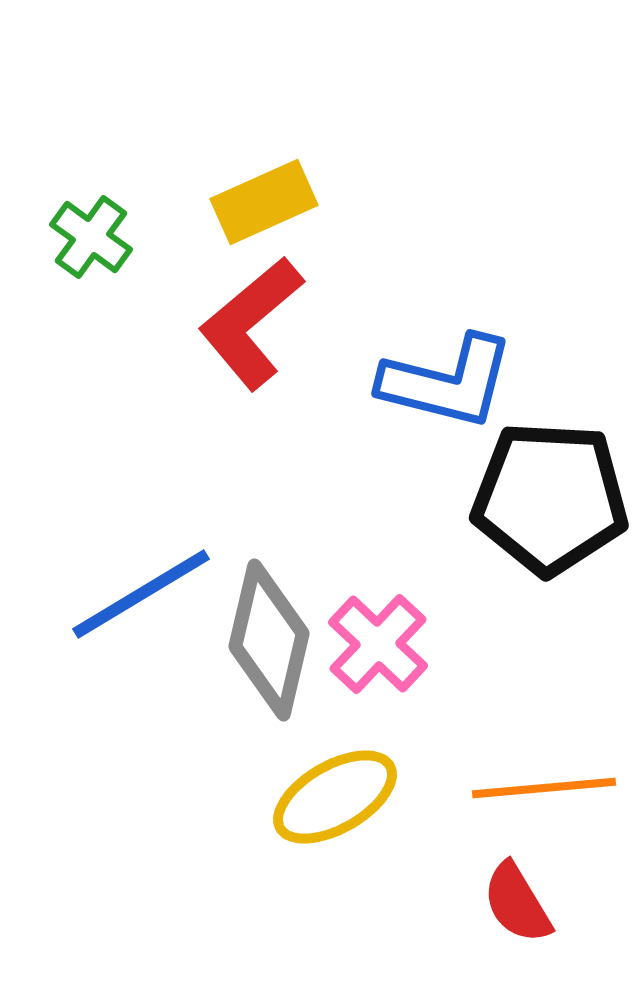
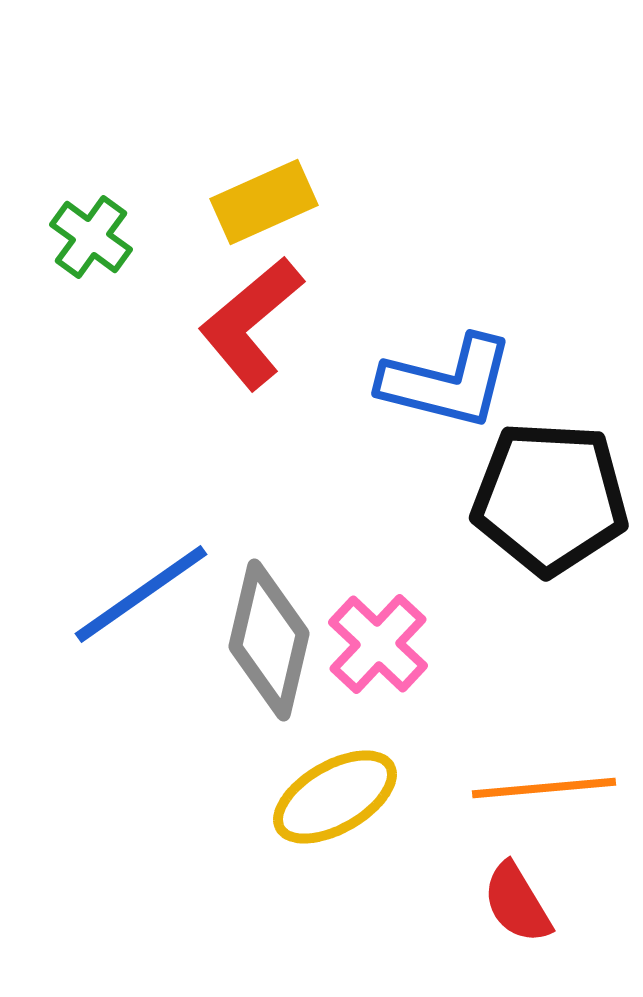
blue line: rotated 4 degrees counterclockwise
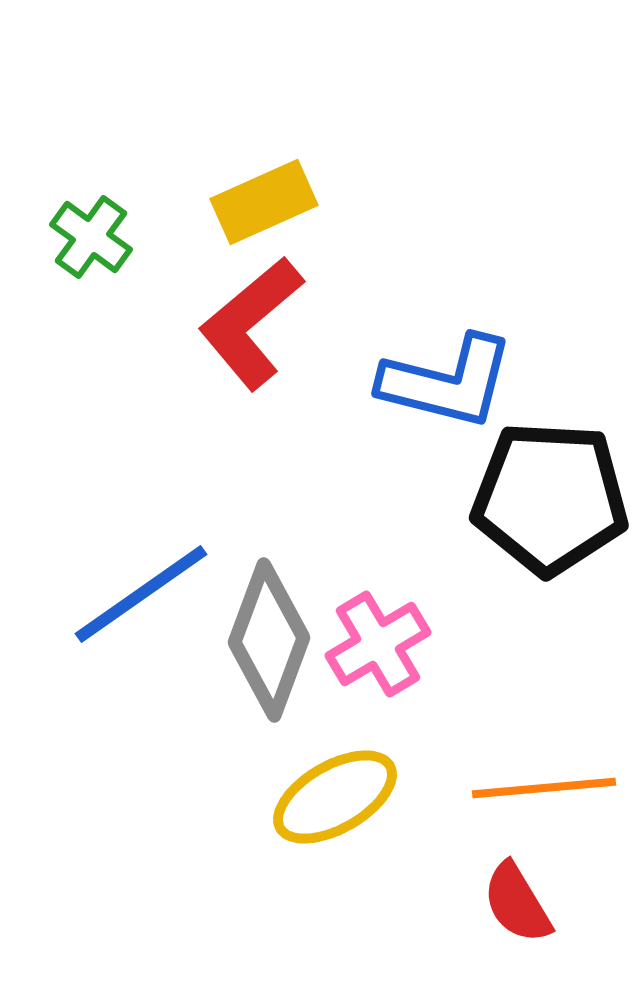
gray diamond: rotated 7 degrees clockwise
pink cross: rotated 16 degrees clockwise
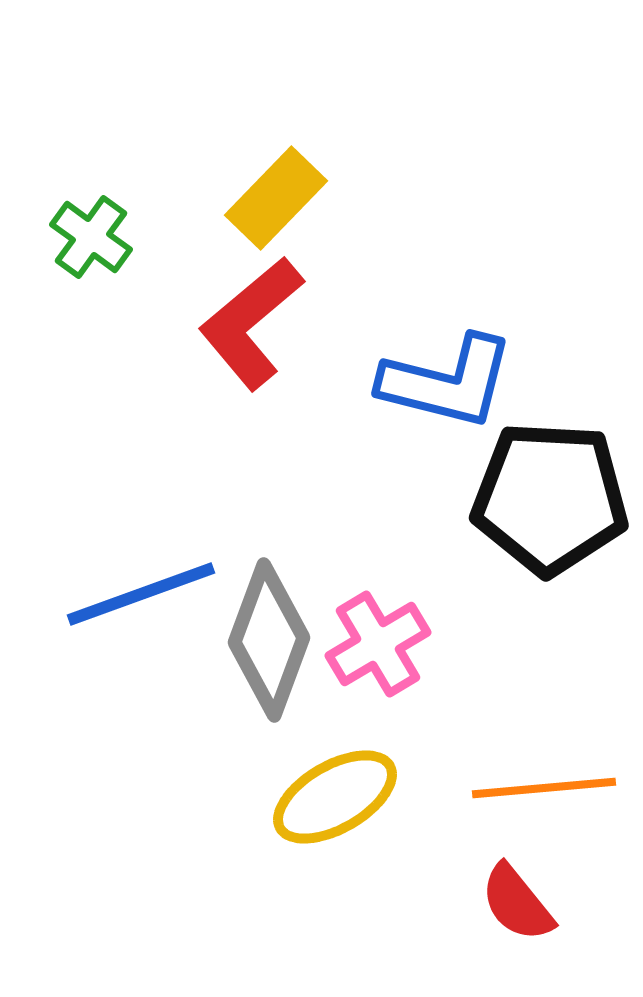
yellow rectangle: moved 12 px right, 4 px up; rotated 22 degrees counterclockwise
blue line: rotated 15 degrees clockwise
red semicircle: rotated 8 degrees counterclockwise
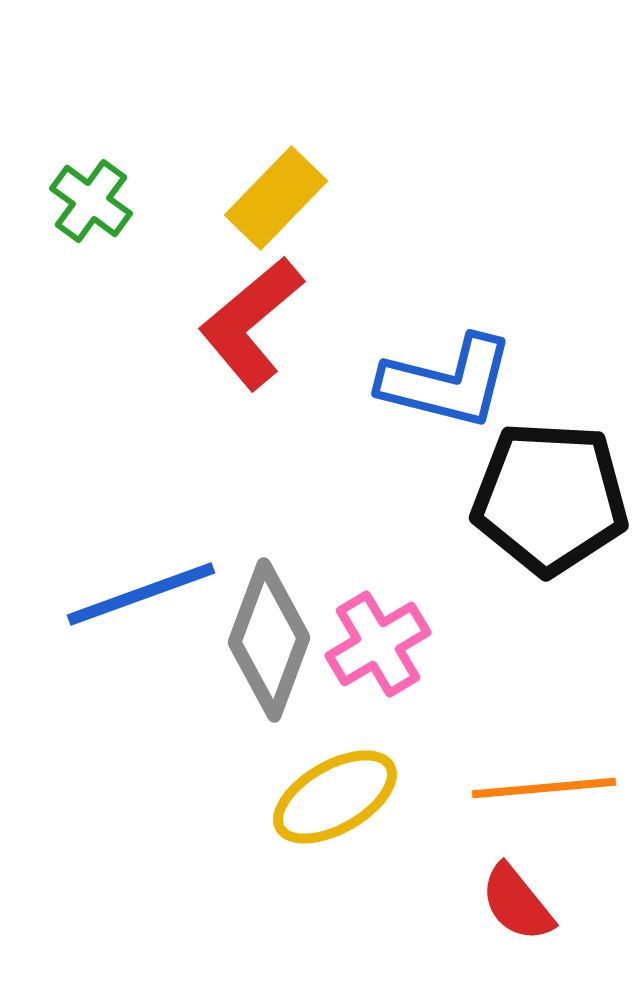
green cross: moved 36 px up
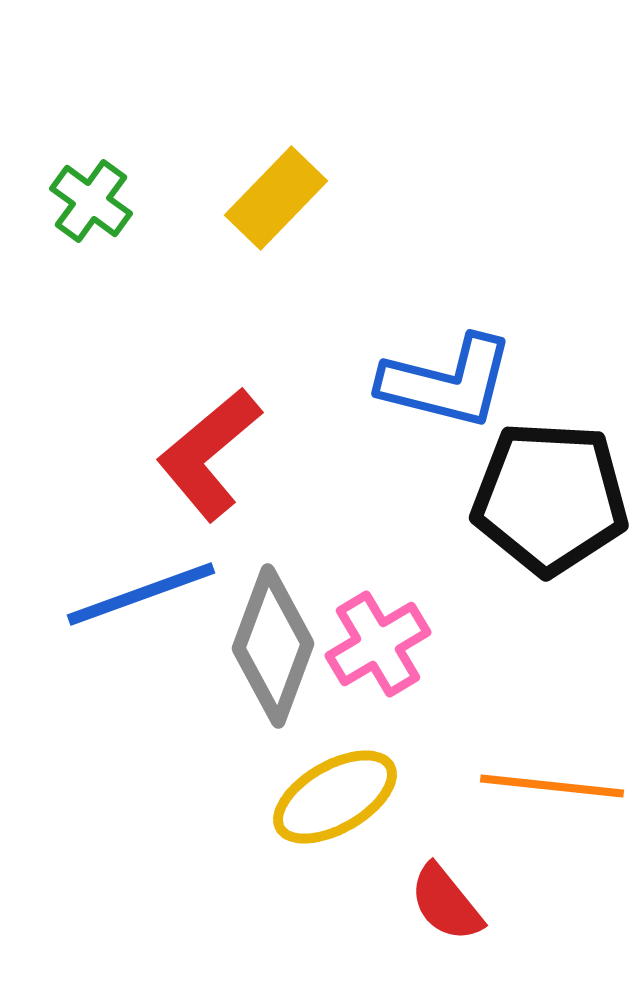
red L-shape: moved 42 px left, 131 px down
gray diamond: moved 4 px right, 6 px down
orange line: moved 8 px right, 2 px up; rotated 11 degrees clockwise
red semicircle: moved 71 px left
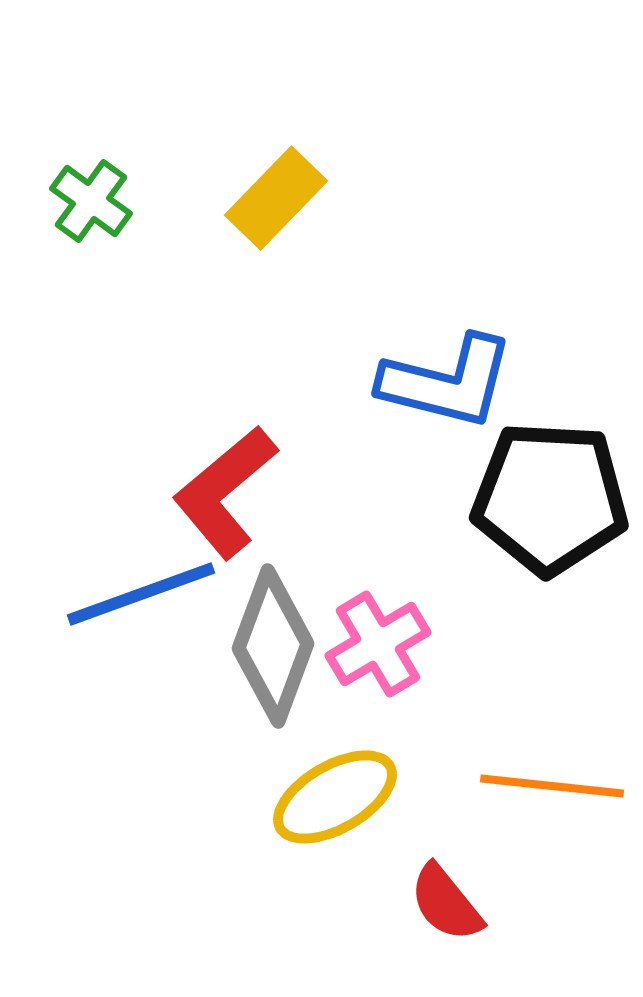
red L-shape: moved 16 px right, 38 px down
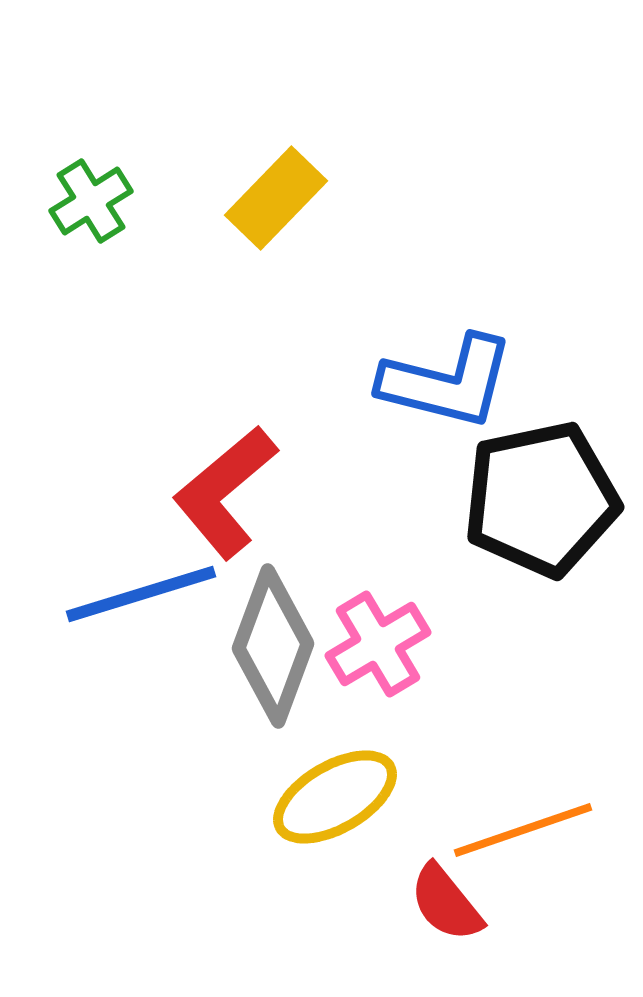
green cross: rotated 22 degrees clockwise
black pentagon: moved 9 px left, 1 px down; rotated 15 degrees counterclockwise
blue line: rotated 3 degrees clockwise
orange line: moved 29 px left, 44 px down; rotated 25 degrees counterclockwise
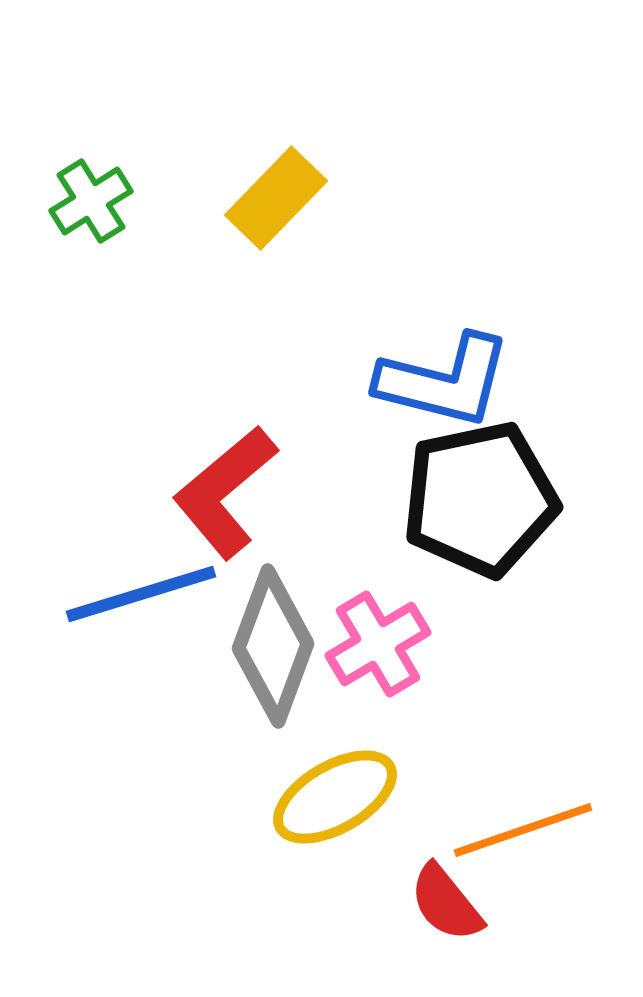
blue L-shape: moved 3 px left, 1 px up
black pentagon: moved 61 px left
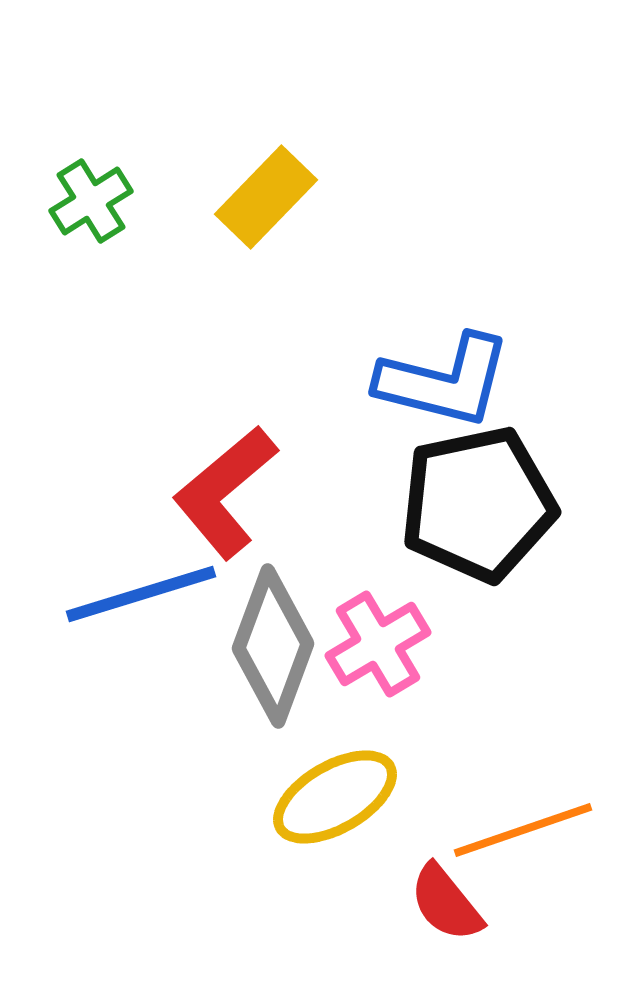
yellow rectangle: moved 10 px left, 1 px up
black pentagon: moved 2 px left, 5 px down
